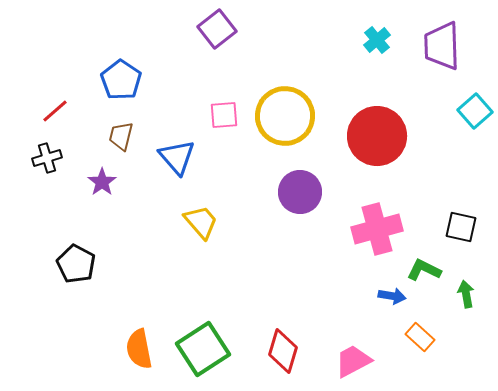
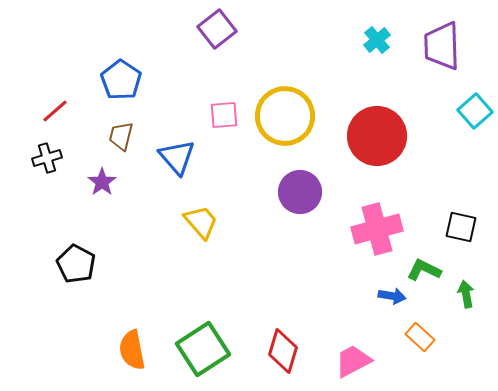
orange semicircle: moved 7 px left, 1 px down
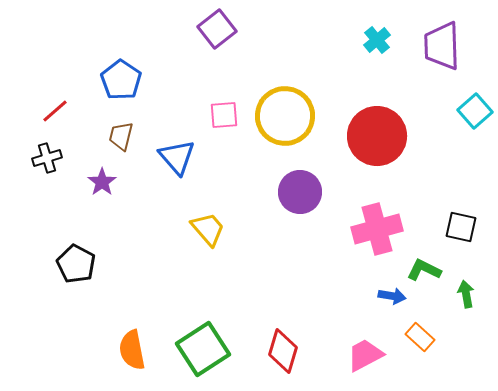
yellow trapezoid: moved 7 px right, 7 px down
pink trapezoid: moved 12 px right, 6 px up
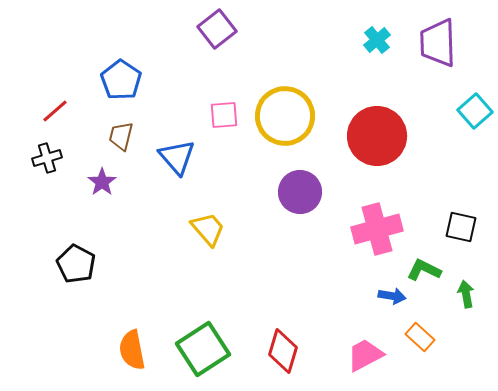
purple trapezoid: moved 4 px left, 3 px up
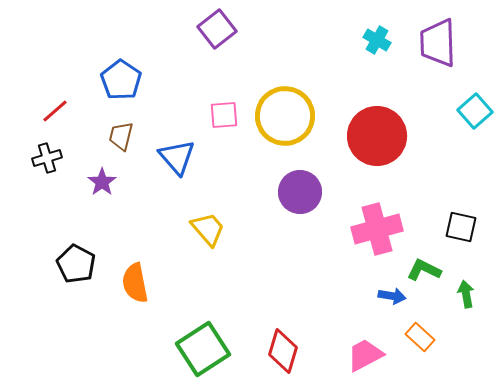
cyan cross: rotated 20 degrees counterclockwise
orange semicircle: moved 3 px right, 67 px up
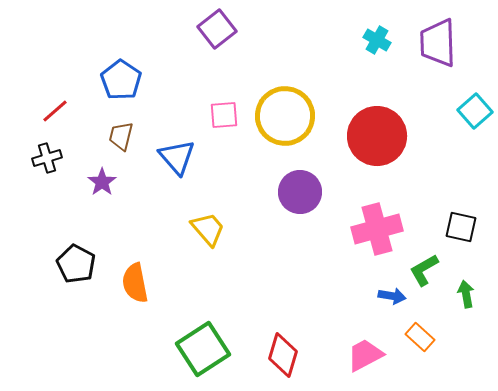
green L-shape: rotated 56 degrees counterclockwise
red diamond: moved 4 px down
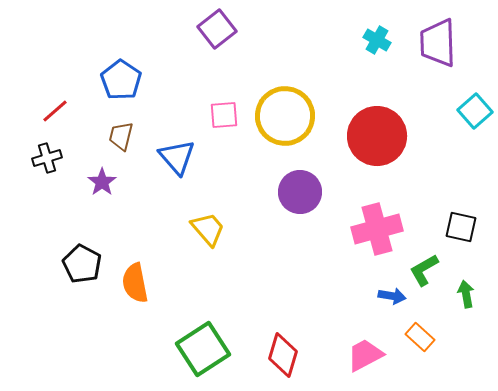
black pentagon: moved 6 px right
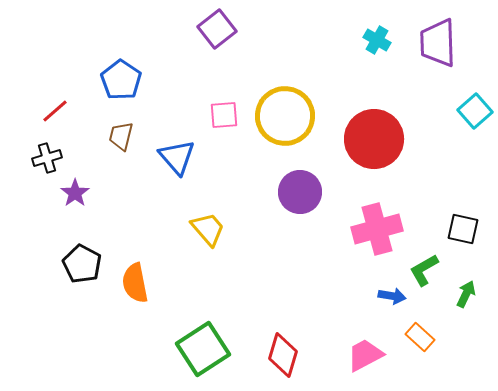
red circle: moved 3 px left, 3 px down
purple star: moved 27 px left, 11 px down
black square: moved 2 px right, 2 px down
green arrow: rotated 36 degrees clockwise
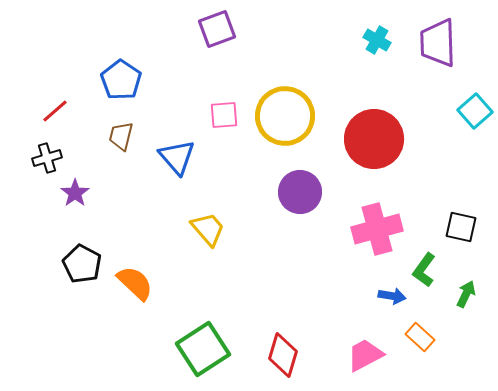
purple square: rotated 18 degrees clockwise
black square: moved 2 px left, 2 px up
green L-shape: rotated 24 degrees counterclockwise
orange semicircle: rotated 144 degrees clockwise
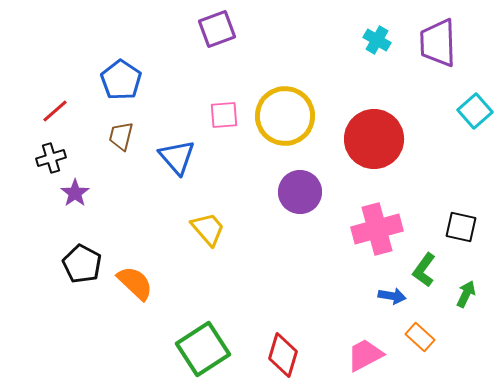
black cross: moved 4 px right
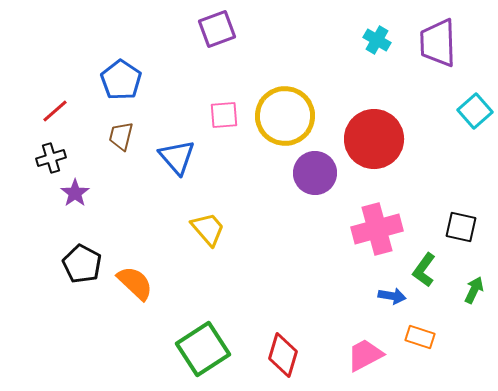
purple circle: moved 15 px right, 19 px up
green arrow: moved 8 px right, 4 px up
orange rectangle: rotated 24 degrees counterclockwise
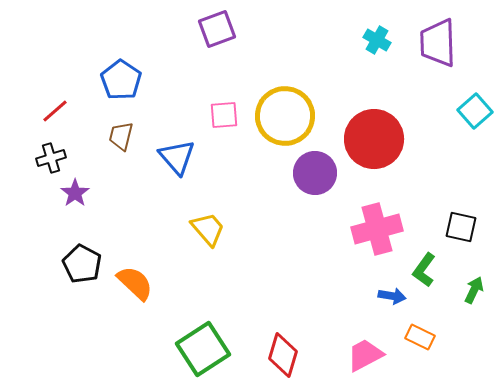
orange rectangle: rotated 8 degrees clockwise
